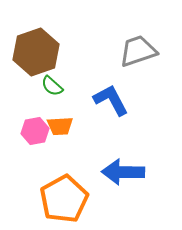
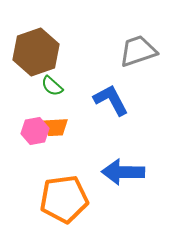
orange trapezoid: moved 5 px left, 1 px down
orange pentagon: rotated 21 degrees clockwise
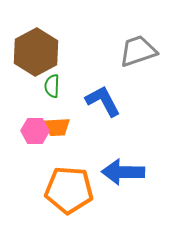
brown hexagon: rotated 9 degrees counterclockwise
green semicircle: rotated 50 degrees clockwise
blue L-shape: moved 8 px left, 1 px down
orange trapezoid: moved 2 px right
pink hexagon: rotated 12 degrees clockwise
orange pentagon: moved 5 px right, 9 px up; rotated 12 degrees clockwise
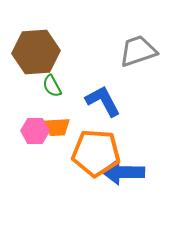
brown hexagon: rotated 24 degrees clockwise
green semicircle: rotated 30 degrees counterclockwise
orange pentagon: moved 27 px right, 37 px up
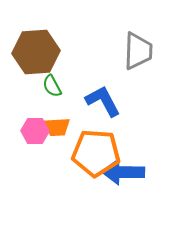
gray trapezoid: rotated 111 degrees clockwise
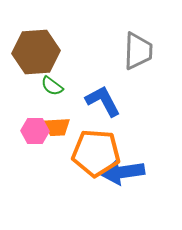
green semicircle: rotated 25 degrees counterclockwise
blue arrow: rotated 9 degrees counterclockwise
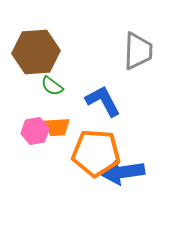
pink hexagon: rotated 12 degrees counterclockwise
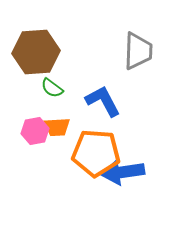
green semicircle: moved 2 px down
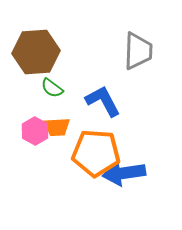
pink hexagon: rotated 20 degrees counterclockwise
blue arrow: moved 1 px right, 1 px down
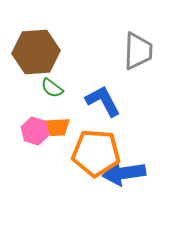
pink hexagon: rotated 12 degrees counterclockwise
